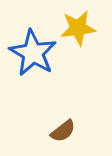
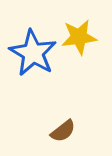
yellow star: moved 1 px right, 9 px down
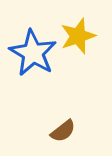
yellow star: moved 1 px left, 1 px up; rotated 12 degrees counterclockwise
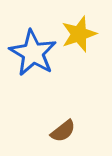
yellow star: moved 1 px right, 2 px up
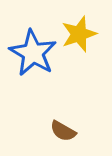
brown semicircle: rotated 68 degrees clockwise
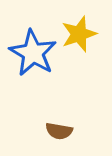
brown semicircle: moved 4 px left; rotated 20 degrees counterclockwise
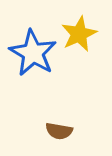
yellow star: rotated 6 degrees counterclockwise
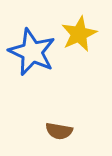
blue star: moved 1 px left, 1 px up; rotated 6 degrees counterclockwise
